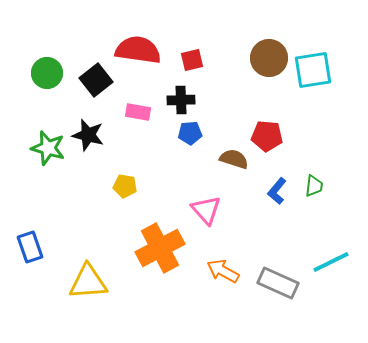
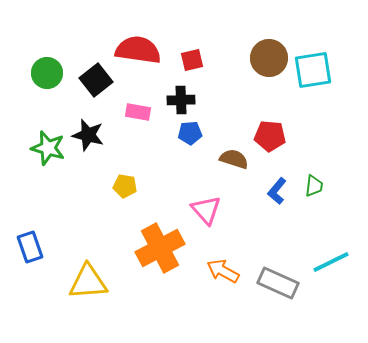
red pentagon: moved 3 px right
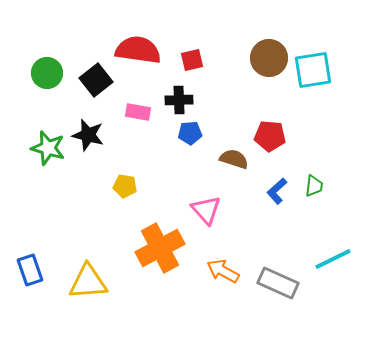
black cross: moved 2 px left
blue L-shape: rotated 8 degrees clockwise
blue rectangle: moved 23 px down
cyan line: moved 2 px right, 3 px up
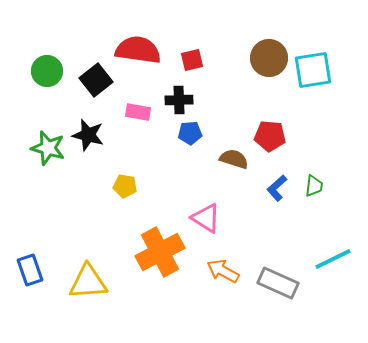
green circle: moved 2 px up
blue L-shape: moved 3 px up
pink triangle: moved 8 px down; rotated 16 degrees counterclockwise
orange cross: moved 4 px down
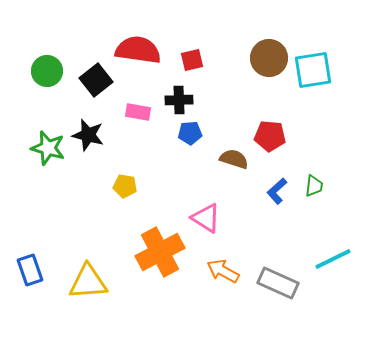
blue L-shape: moved 3 px down
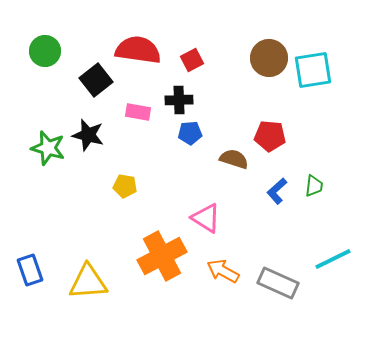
red square: rotated 15 degrees counterclockwise
green circle: moved 2 px left, 20 px up
orange cross: moved 2 px right, 4 px down
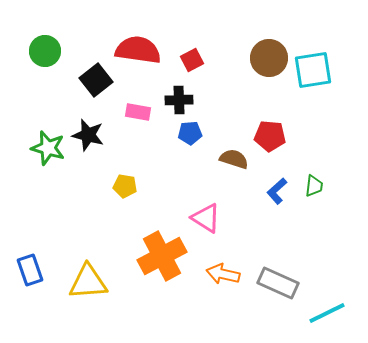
cyan line: moved 6 px left, 54 px down
orange arrow: moved 3 px down; rotated 16 degrees counterclockwise
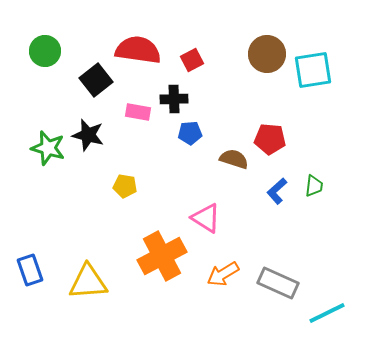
brown circle: moved 2 px left, 4 px up
black cross: moved 5 px left, 1 px up
red pentagon: moved 3 px down
orange arrow: rotated 44 degrees counterclockwise
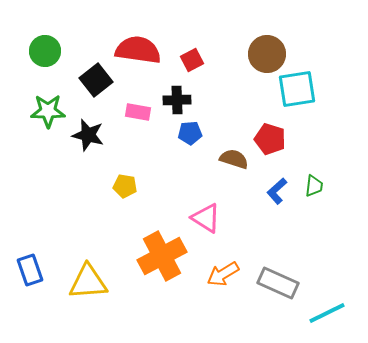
cyan square: moved 16 px left, 19 px down
black cross: moved 3 px right, 1 px down
red pentagon: rotated 12 degrees clockwise
green star: moved 37 px up; rotated 16 degrees counterclockwise
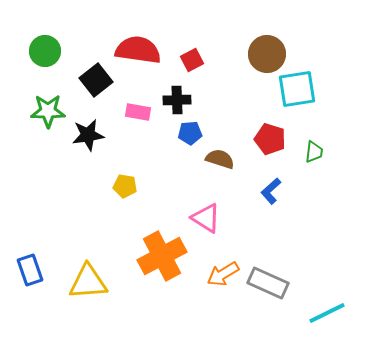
black star: rotated 24 degrees counterclockwise
brown semicircle: moved 14 px left
green trapezoid: moved 34 px up
blue L-shape: moved 6 px left
gray rectangle: moved 10 px left
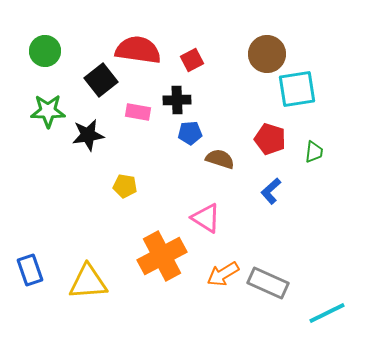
black square: moved 5 px right
